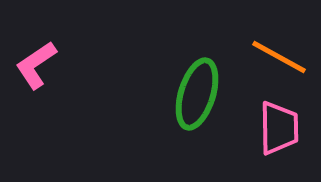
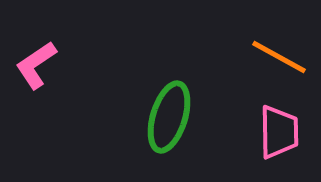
green ellipse: moved 28 px left, 23 px down
pink trapezoid: moved 4 px down
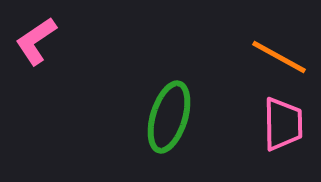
pink L-shape: moved 24 px up
pink trapezoid: moved 4 px right, 8 px up
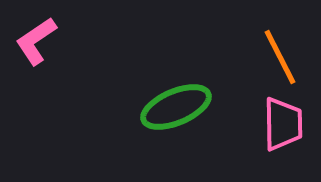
orange line: moved 1 px right; rotated 34 degrees clockwise
green ellipse: moved 7 px right, 10 px up; rotated 50 degrees clockwise
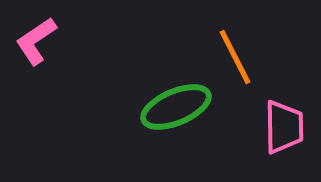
orange line: moved 45 px left
pink trapezoid: moved 1 px right, 3 px down
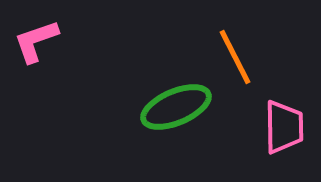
pink L-shape: rotated 15 degrees clockwise
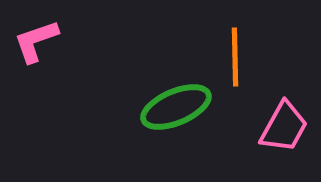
orange line: rotated 26 degrees clockwise
pink trapezoid: rotated 30 degrees clockwise
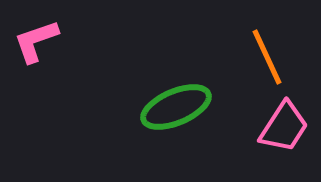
orange line: moved 32 px right; rotated 24 degrees counterclockwise
pink trapezoid: rotated 4 degrees clockwise
